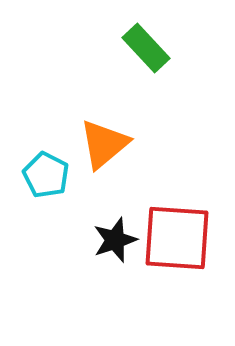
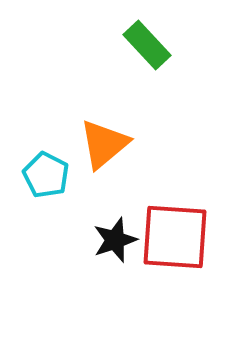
green rectangle: moved 1 px right, 3 px up
red square: moved 2 px left, 1 px up
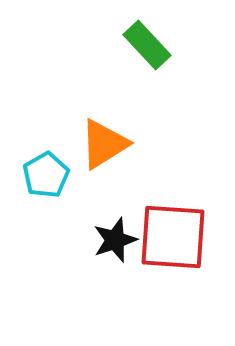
orange triangle: rotated 8 degrees clockwise
cyan pentagon: rotated 15 degrees clockwise
red square: moved 2 px left
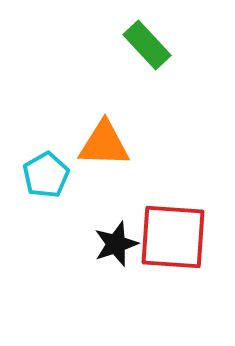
orange triangle: rotated 34 degrees clockwise
black star: moved 1 px right, 4 px down
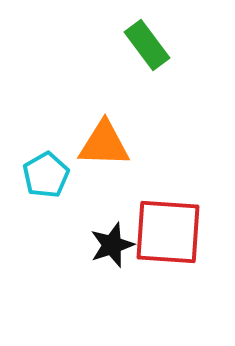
green rectangle: rotated 6 degrees clockwise
red square: moved 5 px left, 5 px up
black star: moved 4 px left, 1 px down
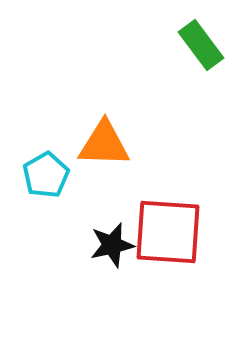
green rectangle: moved 54 px right
black star: rotated 6 degrees clockwise
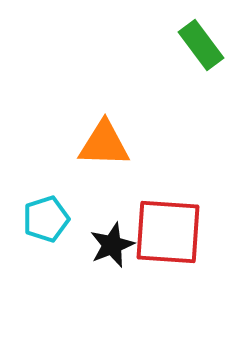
cyan pentagon: moved 44 px down; rotated 12 degrees clockwise
black star: rotated 9 degrees counterclockwise
